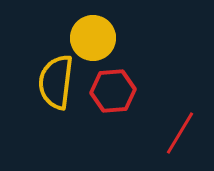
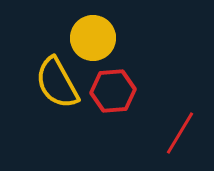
yellow semicircle: moved 1 px right, 1 px down; rotated 36 degrees counterclockwise
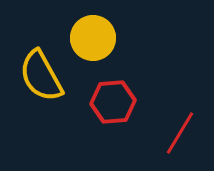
yellow semicircle: moved 16 px left, 7 px up
red hexagon: moved 11 px down
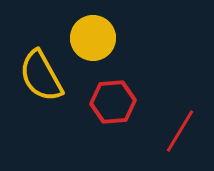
red line: moved 2 px up
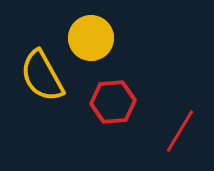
yellow circle: moved 2 px left
yellow semicircle: moved 1 px right
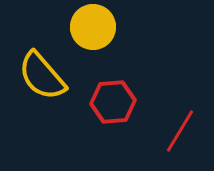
yellow circle: moved 2 px right, 11 px up
yellow semicircle: rotated 12 degrees counterclockwise
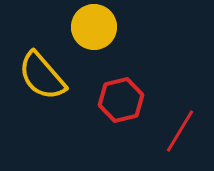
yellow circle: moved 1 px right
red hexagon: moved 8 px right, 2 px up; rotated 9 degrees counterclockwise
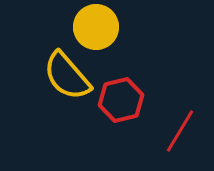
yellow circle: moved 2 px right
yellow semicircle: moved 25 px right
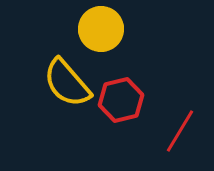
yellow circle: moved 5 px right, 2 px down
yellow semicircle: moved 7 px down
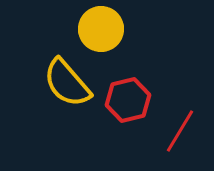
red hexagon: moved 7 px right
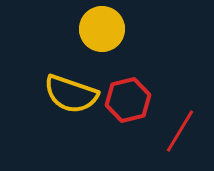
yellow circle: moved 1 px right
yellow semicircle: moved 4 px right, 11 px down; rotated 30 degrees counterclockwise
